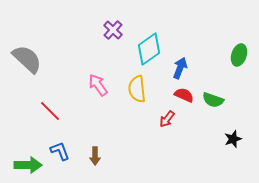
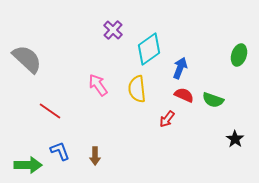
red line: rotated 10 degrees counterclockwise
black star: moved 2 px right; rotated 18 degrees counterclockwise
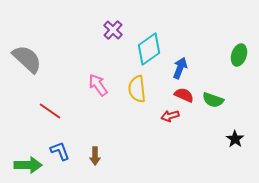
red arrow: moved 3 px right, 3 px up; rotated 36 degrees clockwise
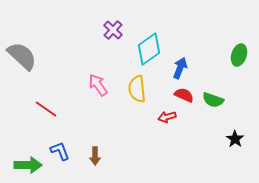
gray semicircle: moved 5 px left, 3 px up
red line: moved 4 px left, 2 px up
red arrow: moved 3 px left, 1 px down
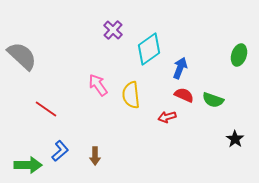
yellow semicircle: moved 6 px left, 6 px down
blue L-shape: rotated 70 degrees clockwise
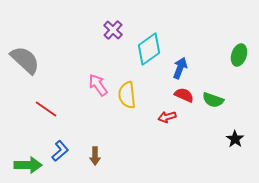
gray semicircle: moved 3 px right, 4 px down
yellow semicircle: moved 4 px left
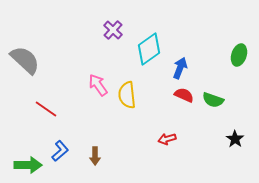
red arrow: moved 22 px down
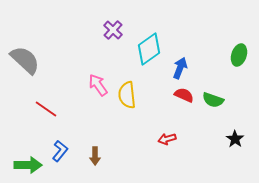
blue L-shape: rotated 10 degrees counterclockwise
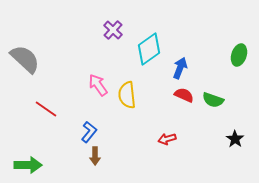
gray semicircle: moved 1 px up
blue L-shape: moved 29 px right, 19 px up
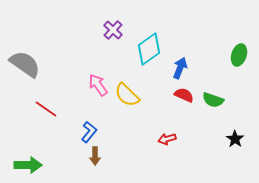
gray semicircle: moved 5 px down; rotated 8 degrees counterclockwise
yellow semicircle: rotated 40 degrees counterclockwise
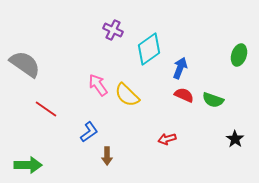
purple cross: rotated 18 degrees counterclockwise
blue L-shape: rotated 15 degrees clockwise
brown arrow: moved 12 px right
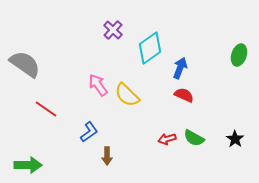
purple cross: rotated 18 degrees clockwise
cyan diamond: moved 1 px right, 1 px up
green semicircle: moved 19 px left, 38 px down; rotated 10 degrees clockwise
